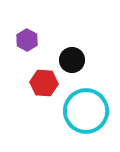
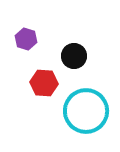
purple hexagon: moved 1 px left, 1 px up; rotated 10 degrees counterclockwise
black circle: moved 2 px right, 4 px up
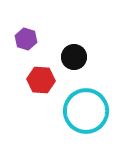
black circle: moved 1 px down
red hexagon: moved 3 px left, 3 px up
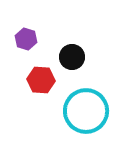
black circle: moved 2 px left
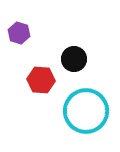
purple hexagon: moved 7 px left, 6 px up
black circle: moved 2 px right, 2 px down
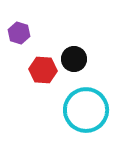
red hexagon: moved 2 px right, 10 px up
cyan circle: moved 1 px up
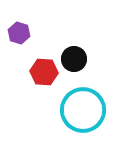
red hexagon: moved 1 px right, 2 px down
cyan circle: moved 3 px left
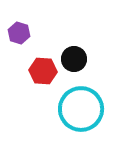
red hexagon: moved 1 px left, 1 px up
cyan circle: moved 2 px left, 1 px up
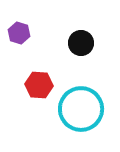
black circle: moved 7 px right, 16 px up
red hexagon: moved 4 px left, 14 px down
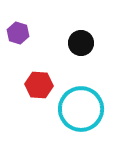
purple hexagon: moved 1 px left
